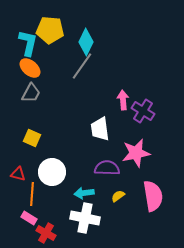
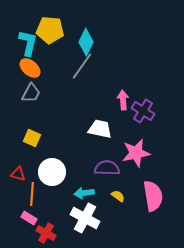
white trapezoid: rotated 110 degrees clockwise
yellow semicircle: rotated 72 degrees clockwise
white cross: rotated 16 degrees clockwise
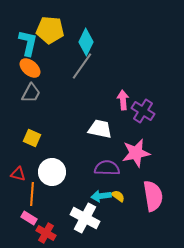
cyan arrow: moved 17 px right, 3 px down
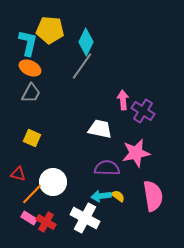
orange ellipse: rotated 15 degrees counterclockwise
white circle: moved 1 px right, 10 px down
orange line: rotated 40 degrees clockwise
red cross: moved 11 px up
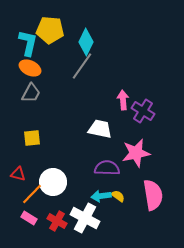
yellow square: rotated 30 degrees counterclockwise
pink semicircle: moved 1 px up
red cross: moved 11 px right, 1 px up
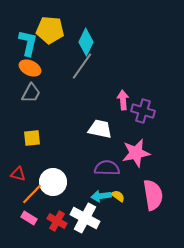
purple cross: rotated 15 degrees counterclockwise
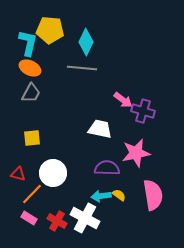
gray line: moved 2 px down; rotated 60 degrees clockwise
pink arrow: rotated 132 degrees clockwise
white circle: moved 9 px up
yellow semicircle: moved 1 px right, 1 px up
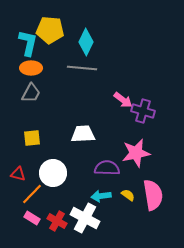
orange ellipse: moved 1 px right; rotated 25 degrees counterclockwise
white trapezoid: moved 17 px left, 5 px down; rotated 15 degrees counterclockwise
yellow semicircle: moved 9 px right
pink rectangle: moved 3 px right
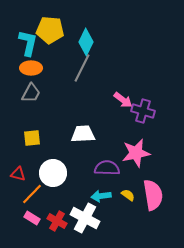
gray line: rotated 68 degrees counterclockwise
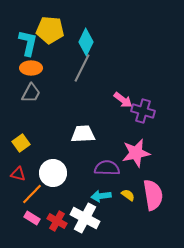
yellow square: moved 11 px left, 5 px down; rotated 30 degrees counterclockwise
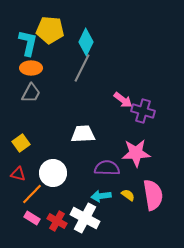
pink star: rotated 8 degrees clockwise
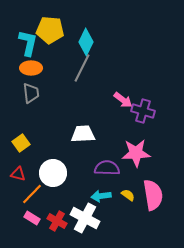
gray trapezoid: rotated 35 degrees counterclockwise
